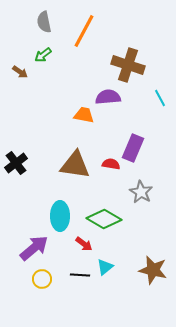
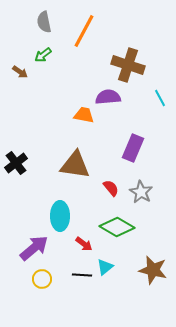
red semicircle: moved 24 px down; rotated 42 degrees clockwise
green diamond: moved 13 px right, 8 px down
black line: moved 2 px right
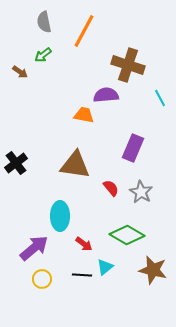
purple semicircle: moved 2 px left, 2 px up
green diamond: moved 10 px right, 8 px down
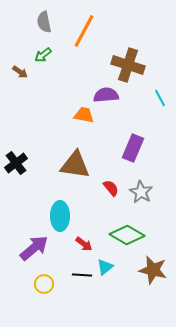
yellow circle: moved 2 px right, 5 px down
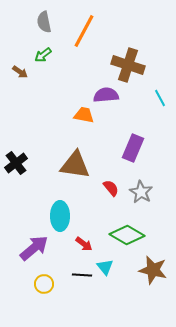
cyan triangle: rotated 30 degrees counterclockwise
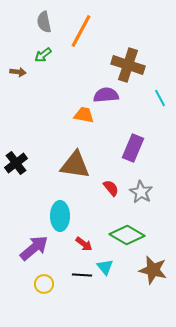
orange line: moved 3 px left
brown arrow: moved 2 px left; rotated 28 degrees counterclockwise
